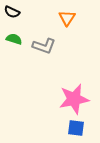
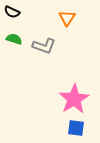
pink star: rotated 20 degrees counterclockwise
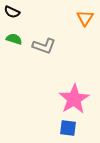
orange triangle: moved 18 px right
blue square: moved 8 px left
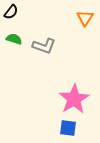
black semicircle: moved 1 px left; rotated 77 degrees counterclockwise
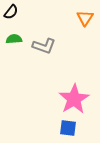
green semicircle: rotated 21 degrees counterclockwise
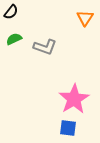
green semicircle: rotated 21 degrees counterclockwise
gray L-shape: moved 1 px right, 1 px down
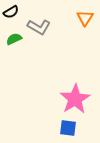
black semicircle: rotated 21 degrees clockwise
gray L-shape: moved 6 px left, 20 px up; rotated 10 degrees clockwise
pink star: moved 1 px right
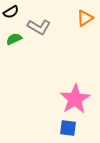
orange triangle: rotated 24 degrees clockwise
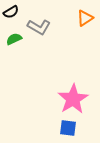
pink star: moved 2 px left
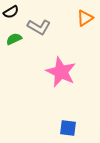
pink star: moved 12 px left, 27 px up; rotated 16 degrees counterclockwise
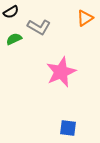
pink star: rotated 24 degrees clockwise
